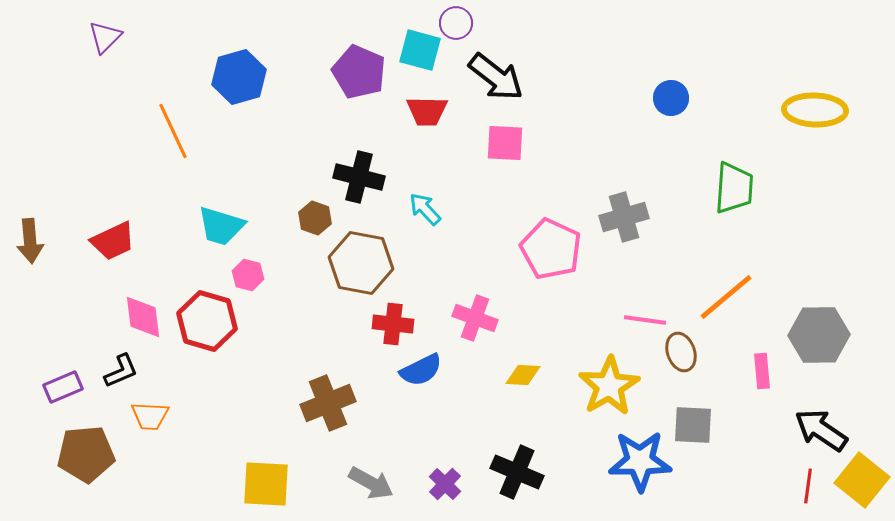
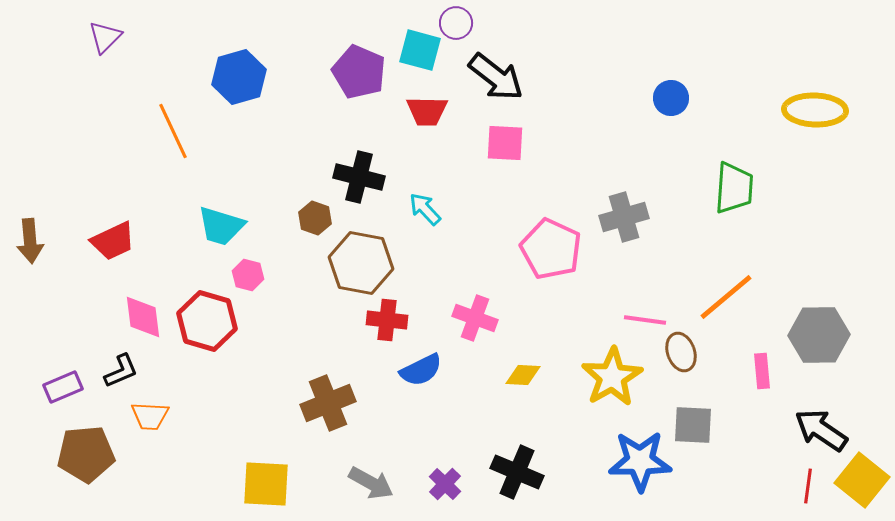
red cross at (393, 324): moved 6 px left, 4 px up
yellow star at (609, 386): moved 3 px right, 9 px up
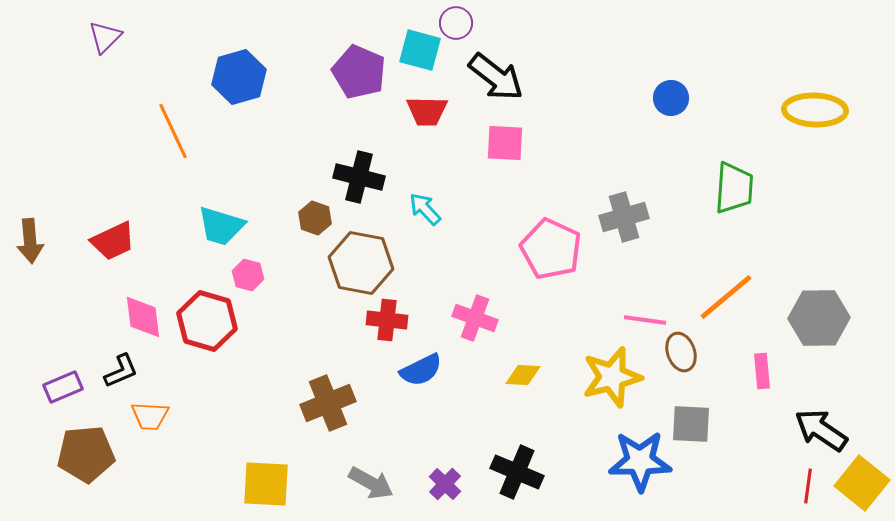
gray hexagon at (819, 335): moved 17 px up
yellow star at (612, 377): rotated 16 degrees clockwise
gray square at (693, 425): moved 2 px left, 1 px up
yellow square at (862, 480): moved 3 px down
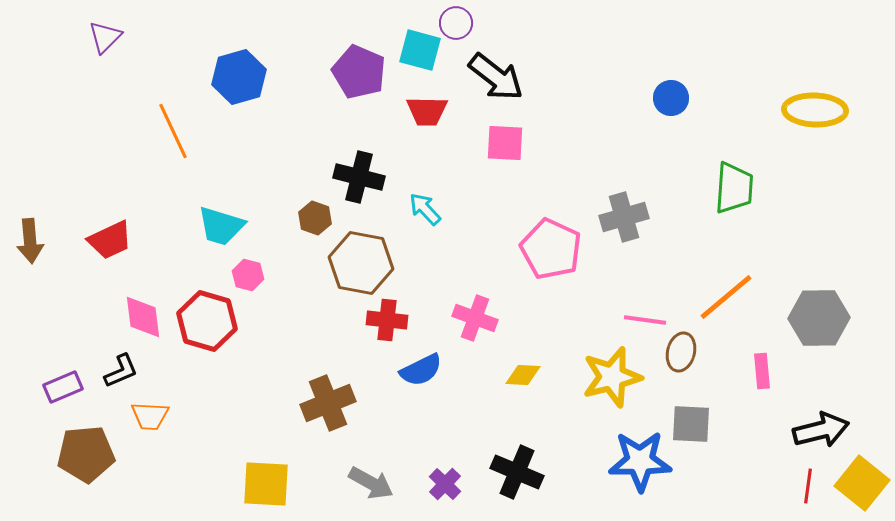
red trapezoid at (113, 241): moved 3 px left, 1 px up
brown ellipse at (681, 352): rotated 33 degrees clockwise
black arrow at (821, 430): rotated 132 degrees clockwise
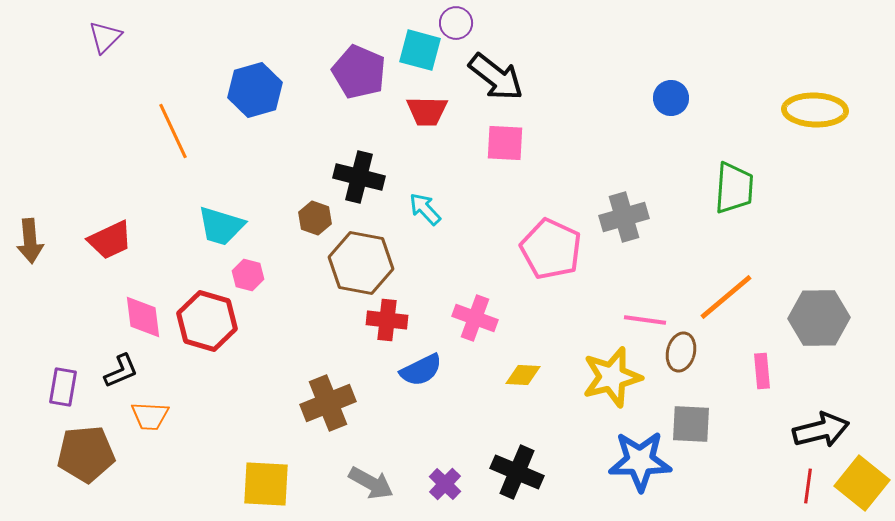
blue hexagon at (239, 77): moved 16 px right, 13 px down
purple rectangle at (63, 387): rotated 57 degrees counterclockwise
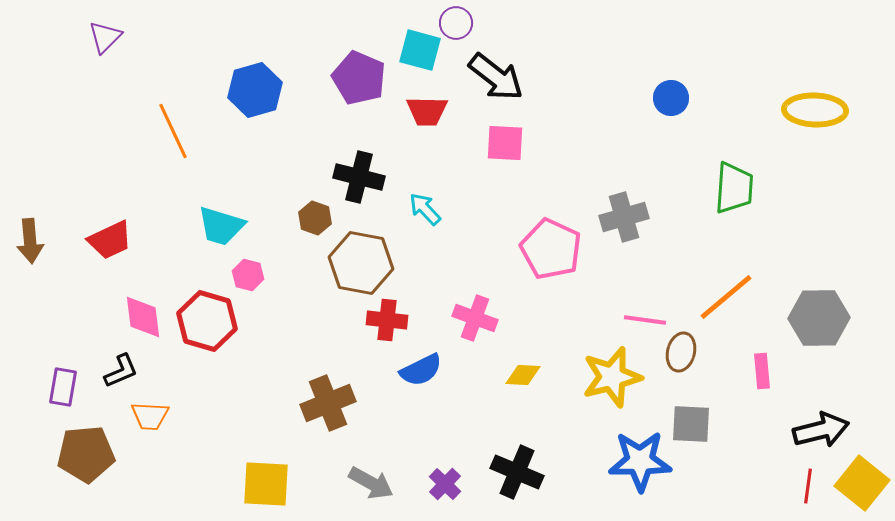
purple pentagon at (359, 72): moved 6 px down
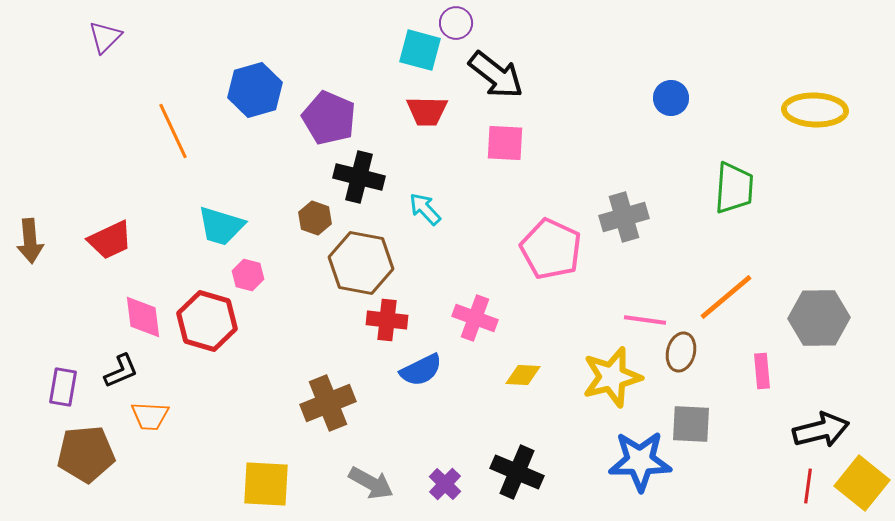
black arrow at (496, 77): moved 2 px up
purple pentagon at (359, 78): moved 30 px left, 40 px down
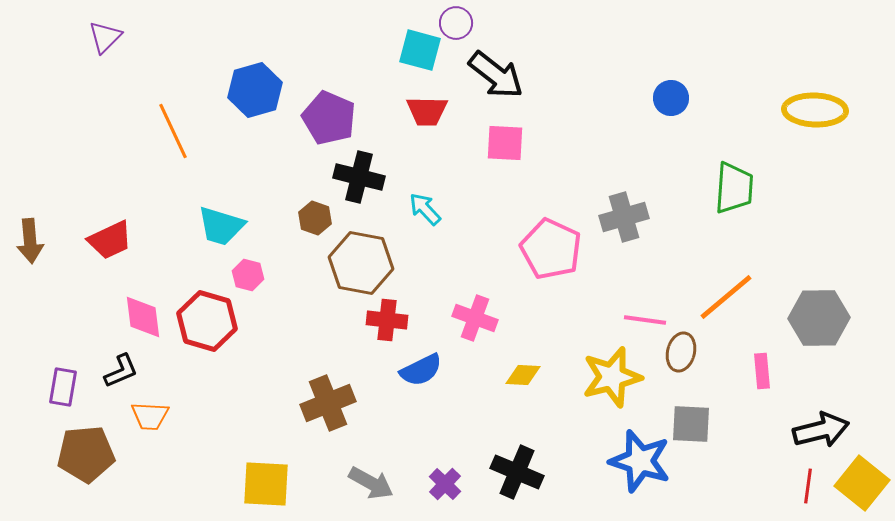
blue star at (640, 461): rotated 18 degrees clockwise
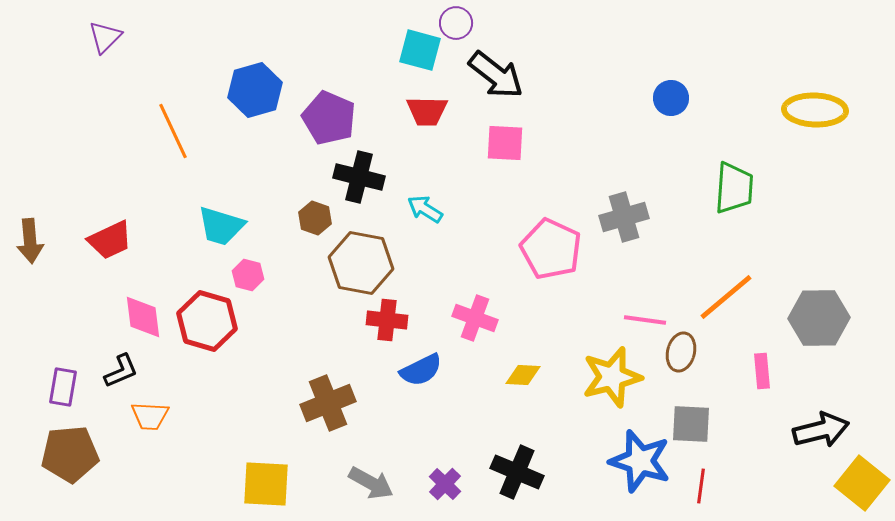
cyan arrow at (425, 209): rotated 15 degrees counterclockwise
brown pentagon at (86, 454): moved 16 px left
red line at (808, 486): moved 107 px left
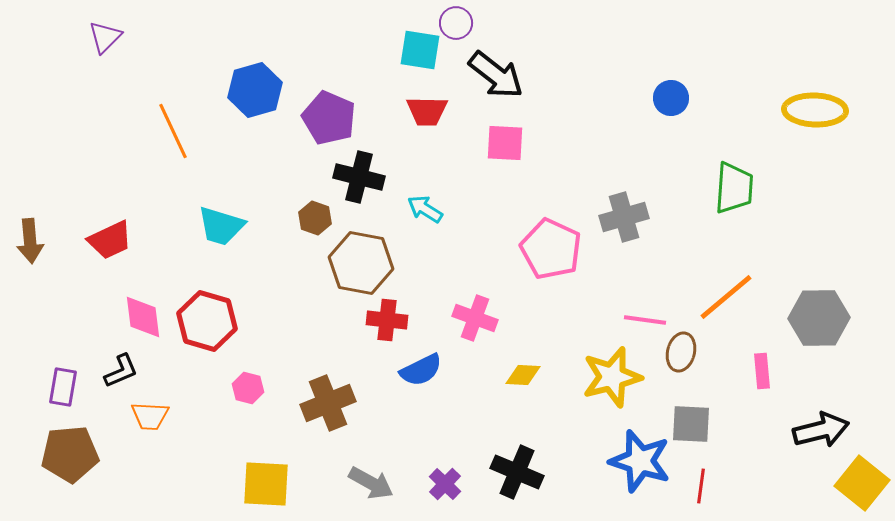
cyan square at (420, 50): rotated 6 degrees counterclockwise
pink hexagon at (248, 275): moved 113 px down
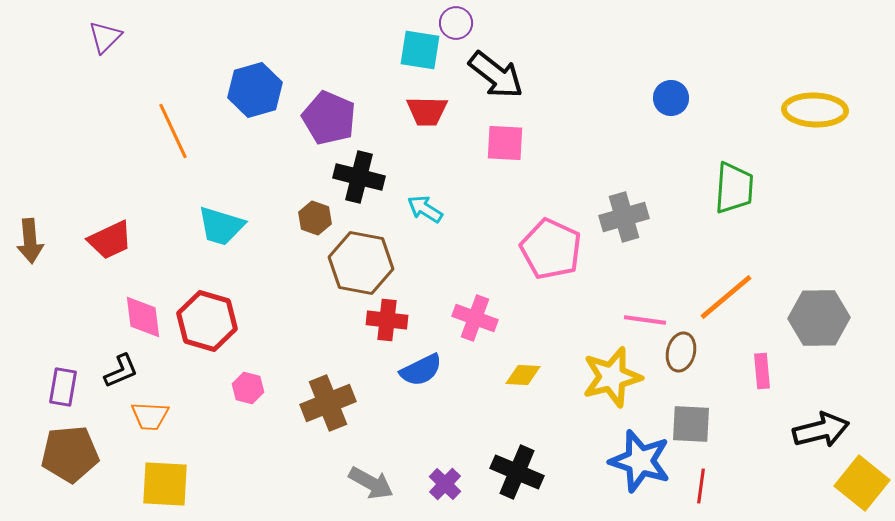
yellow square at (266, 484): moved 101 px left
